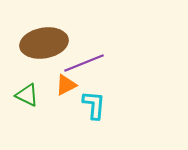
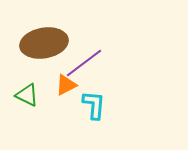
purple line: rotated 15 degrees counterclockwise
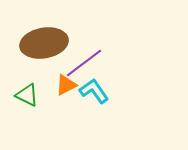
cyan L-shape: moved 14 px up; rotated 40 degrees counterclockwise
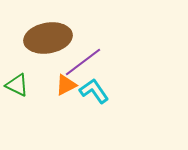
brown ellipse: moved 4 px right, 5 px up
purple line: moved 1 px left, 1 px up
green triangle: moved 10 px left, 10 px up
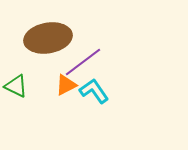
green triangle: moved 1 px left, 1 px down
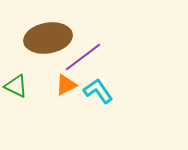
purple line: moved 5 px up
cyan L-shape: moved 4 px right
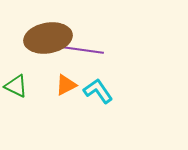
purple line: moved 7 px up; rotated 45 degrees clockwise
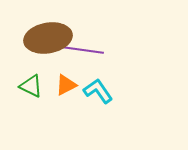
green triangle: moved 15 px right
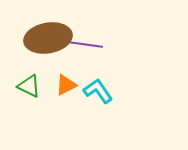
purple line: moved 1 px left, 6 px up
green triangle: moved 2 px left
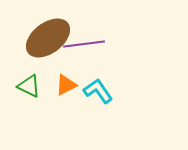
brown ellipse: rotated 27 degrees counterclockwise
purple line: moved 2 px right; rotated 15 degrees counterclockwise
